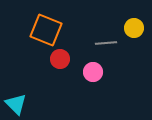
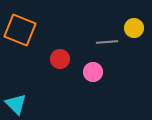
orange square: moved 26 px left
gray line: moved 1 px right, 1 px up
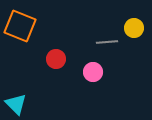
orange square: moved 4 px up
red circle: moved 4 px left
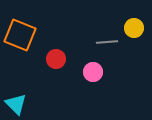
orange square: moved 9 px down
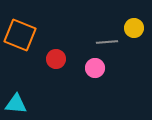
pink circle: moved 2 px right, 4 px up
cyan triangle: rotated 40 degrees counterclockwise
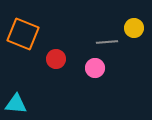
orange square: moved 3 px right, 1 px up
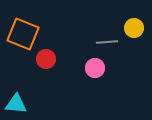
red circle: moved 10 px left
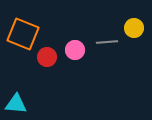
red circle: moved 1 px right, 2 px up
pink circle: moved 20 px left, 18 px up
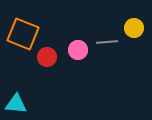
pink circle: moved 3 px right
